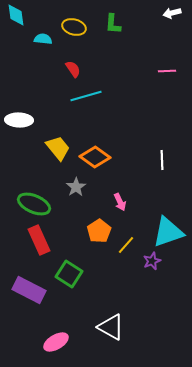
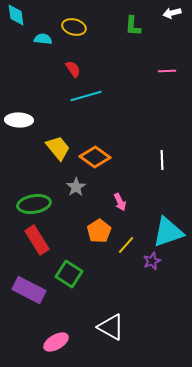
green L-shape: moved 20 px right, 2 px down
green ellipse: rotated 32 degrees counterclockwise
red rectangle: moved 2 px left; rotated 8 degrees counterclockwise
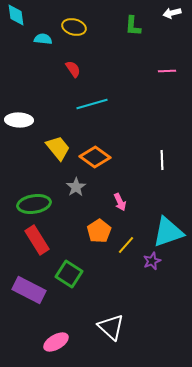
cyan line: moved 6 px right, 8 px down
white triangle: rotated 12 degrees clockwise
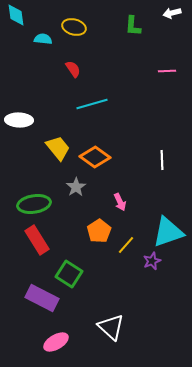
purple rectangle: moved 13 px right, 8 px down
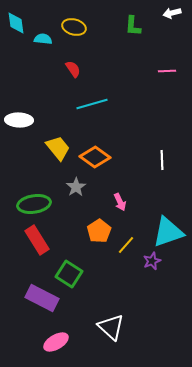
cyan diamond: moved 8 px down
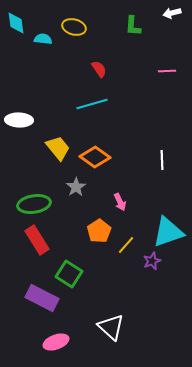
red semicircle: moved 26 px right
pink ellipse: rotated 10 degrees clockwise
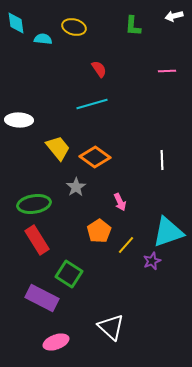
white arrow: moved 2 px right, 3 px down
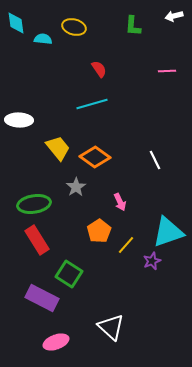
white line: moved 7 px left; rotated 24 degrees counterclockwise
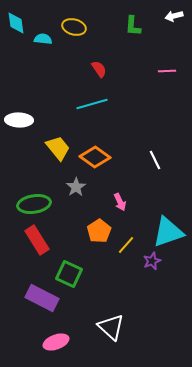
green square: rotated 8 degrees counterclockwise
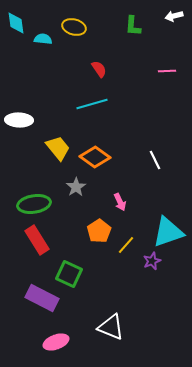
white triangle: rotated 20 degrees counterclockwise
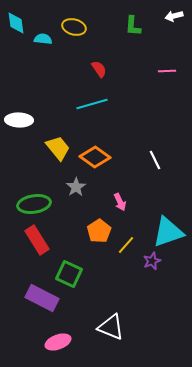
pink ellipse: moved 2 px right
